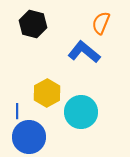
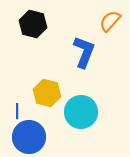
orange semicircle: moved 9 px right, 2 px up; rotated 20 degrees clockwise
blue L-shape: rotated 72 degrees clockwise
yellow hexagon: rotated 16 degrees counterclockwise
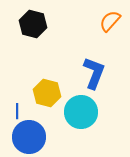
blue L-shape: moved 10 px right, 21 px down
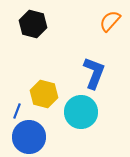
yellow hexagon: moved 3 px left, 1 px down
blue line: rotated 21 degrees clockwise
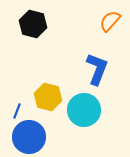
blue L-shape: moved 3 px right, 4 px up
yellow hexagon: moved 4 px right, 3 px down
cyan circle: moved 3 px right, 2 px up
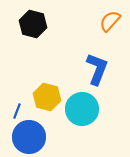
yellow hexagon: moved 1 px left
cyan circle: moved 2 px left, 1 px up
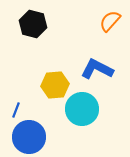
blue L-shape: rotated 84 degrees counterclockwise
yellow hexagon: moved 8 px right, 12 px up; rotated 20 degrees counterclockwise
blue line: moved 1 px left, 1 px up
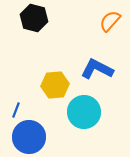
black hexagon: moved 1 px right, 6 px up
cyan circle: moved 2 px right, 3 px down
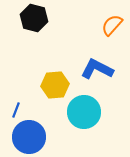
orange semicircle: moved 2 px right, 4 px down
